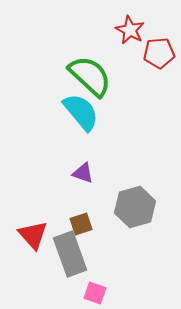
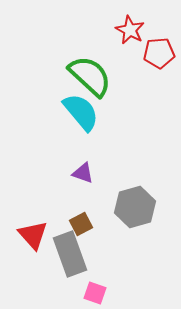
brown square: rotated 10 degrees counterclockwise
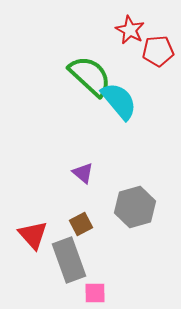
red pentagon: moved 1 px left, 2 px up
cyan semicircle: moved 38 px right, 11 px up
purple triangle: rotated 20 degrees clockwise
gray rectangle: moved 1 px left, 6 px down
pink square: rotated 20 degrees counterclockwise
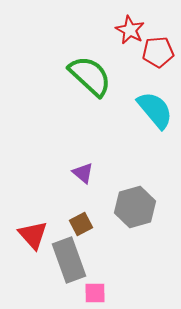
red pentagon: moved 1 px down
cyan semicircle: moved 36 px right, 9 px down
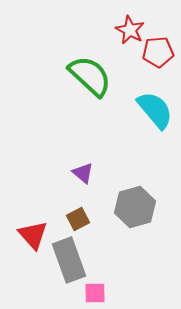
brown square: moved 3 px left, 5 px up
